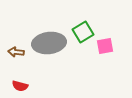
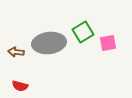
pink square: moved 3 px right, 3 px up
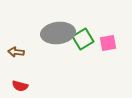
green square: moved 7 px down
gray ellipse: moved 9 px right, 10 px up
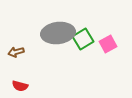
pink square: moved 1 px down; rotated 18 degrees counterclockwise
brown arrow: rotated 21 degrees counterclockwise
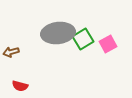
brown arrow: moved 5 px left
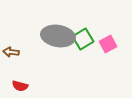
gray ellipse: moved 3 px down; rotated 16 degrees clockwise
brown arrow: rotated 21 degrees clockwise
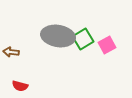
pink square: moved 1 px left, 1 px down
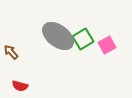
gray ellipse: rotated 28 degrees clockwise
brown arrow: rotated 42 degrees clockwise
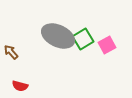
gray ellipse: rotated 12 degrees counterclockwise
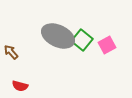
green square: moved 1 px left, 1 px down; rotated 20 degrees counterclockwise
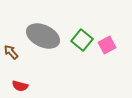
gray ellipse: moved 15 px left
